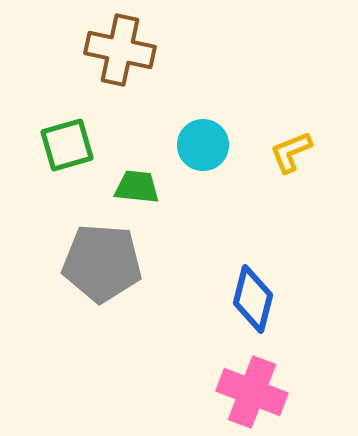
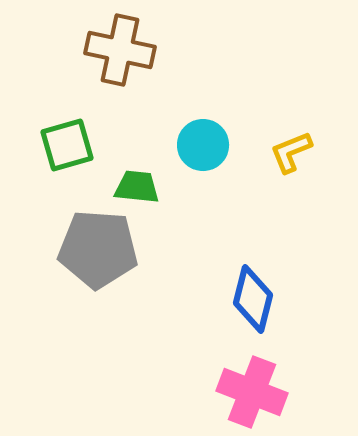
gray pentagon: moved 4 px left, 14 px up
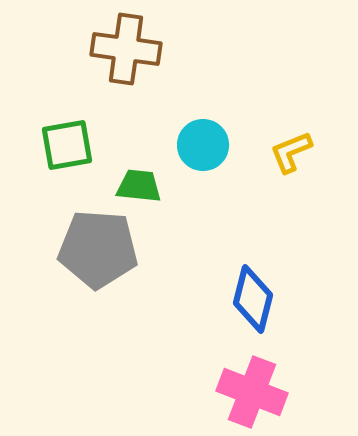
brown cross: moved 6 px right, 1 px up; rotated 4 degrees counterclockwise
green square: rotated 6 degrees clockwise
green trapezoid: moved 2 px right, 1 px up
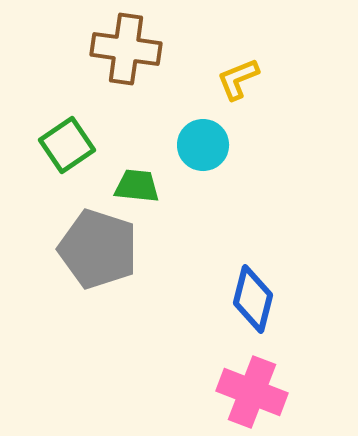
green square: rotated 24 degrees counterclockwise
yellow L-shape: moved 53 px left, 73 px up
green trapezoid: moved 2 px left
gray pentagon: rotated 14 degrees clockwise
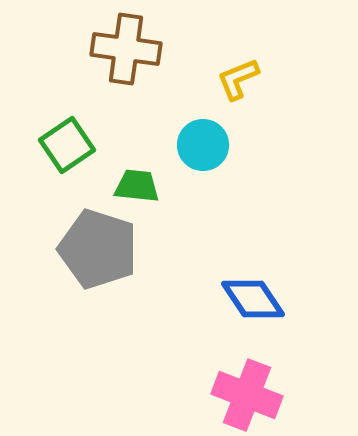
blue diamond: rotated 48 degrees counterclockwise
pink cross: moved 5 px left, 3 px down
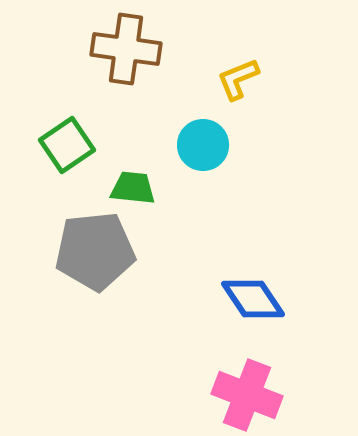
green trapezoid: moved 4 px left, 2 px down
gray pentagon: moved 3 px left, 2 px down; rotated 24 degrees counterclockwise
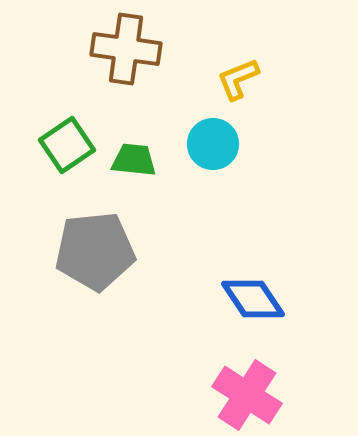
cyan circle: moved 10 px right, 1 px up
green trapezoid: moved 1 px right, 28 px up
pink cross: rotated 12 degrees clockwise
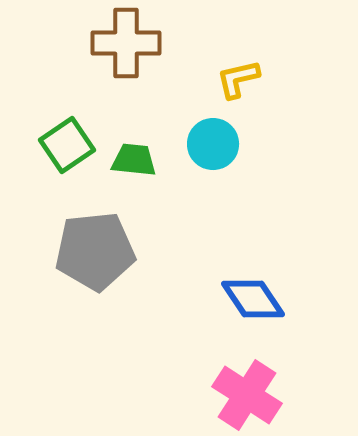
brown cross: moved 6 px up; rotated 8 degrees counterclockwise
yellow L-shape: rotated 9 degrees clockwise
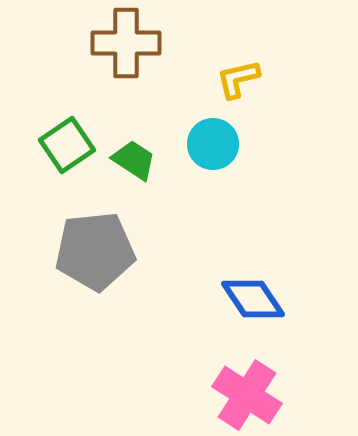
green trapezoid: rotated 27 degrees clockwise
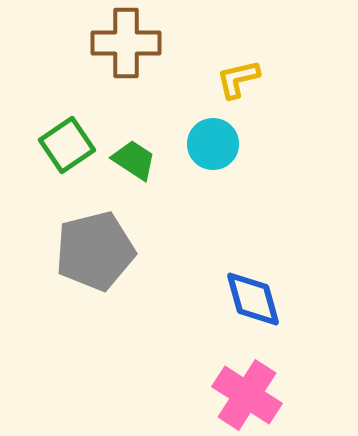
gray pentagon: rotated 8 degrees counterclockwise
blue diamond: rotated 18 degrees clockwise
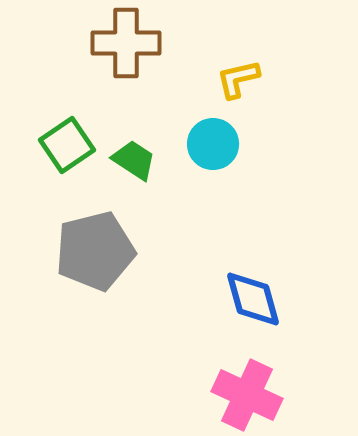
pink cross: rotated 8 degrees counterclockwise
